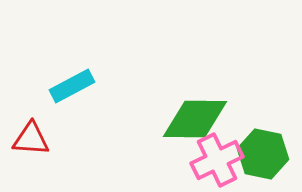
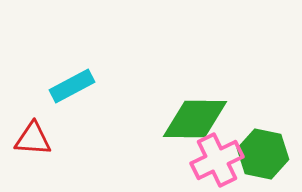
red triangle: moved 2 px right
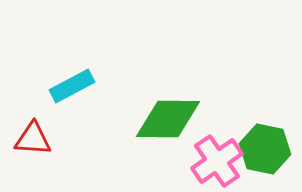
green diamond: moved 27 px left
green hexagon: moved 2 px right, 5 px up
pink cross: moved 1 px down; rotated 9 degrees counterclockwise
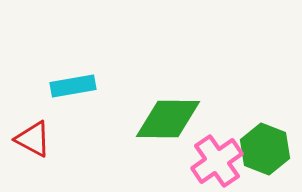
cyan rectangle: moved 1 px right; rotated 18 degrees clockwise
red triangle: rotated 24 degrees clockwise
green hexagon: rotated 9 degrees clockwise
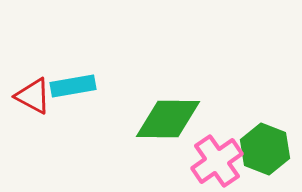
red triangle: moved 43 px up
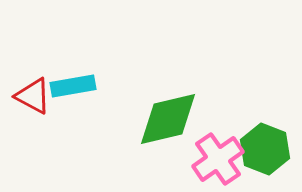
green diamond: rotated 14 degrees counterclockwise
pink cross: moved 1 px right, 2 px up
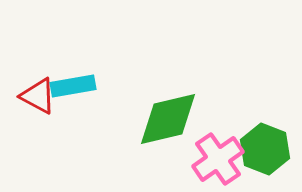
red triangle: moved 5 px right
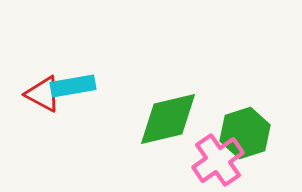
red triangle: moved 5 px right, 2 px up
green hexagon: moved 20 px left, 16 px up; rotated 21 degrees clockwise
pink cross: moved 1 px down
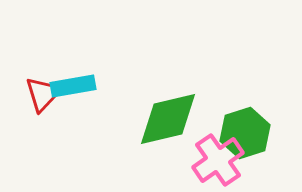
red triangle: rotated 45 degrees clockwise
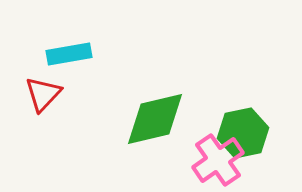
cyan rectangle: moved 4 px left, 32 px up
green diamond: moved 13 px left
green hexagon: moved 2 px left; rotated 6 degrees clockwise
